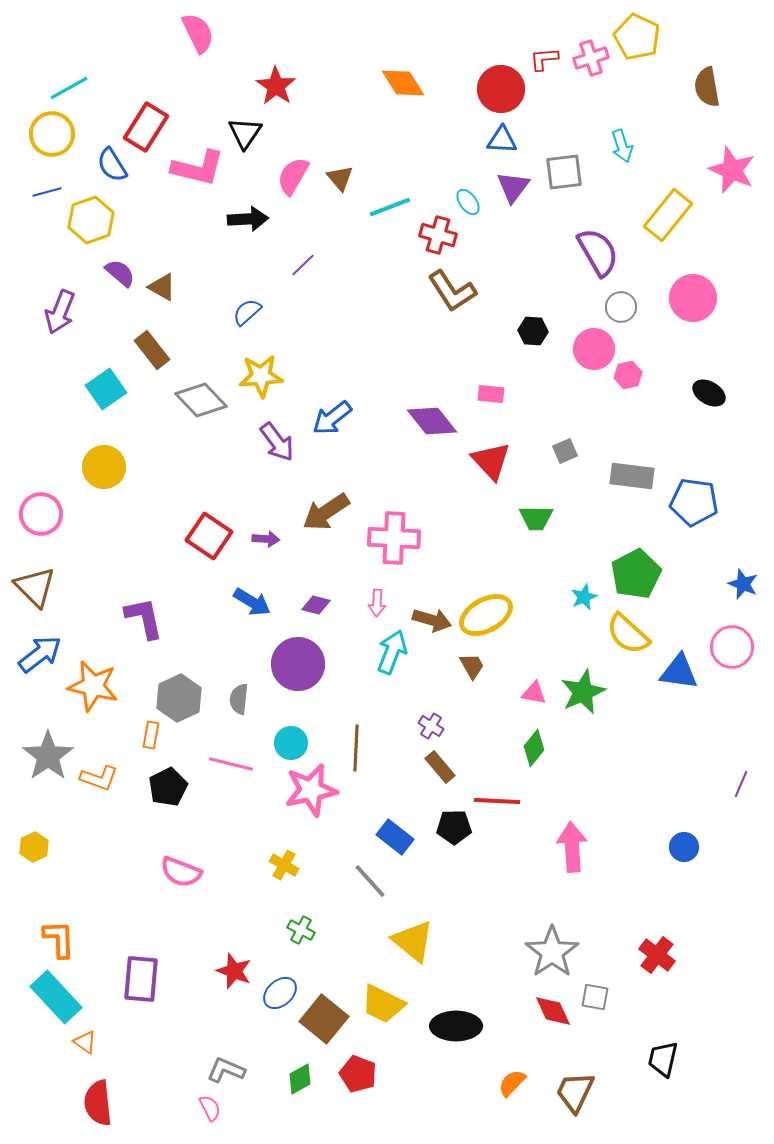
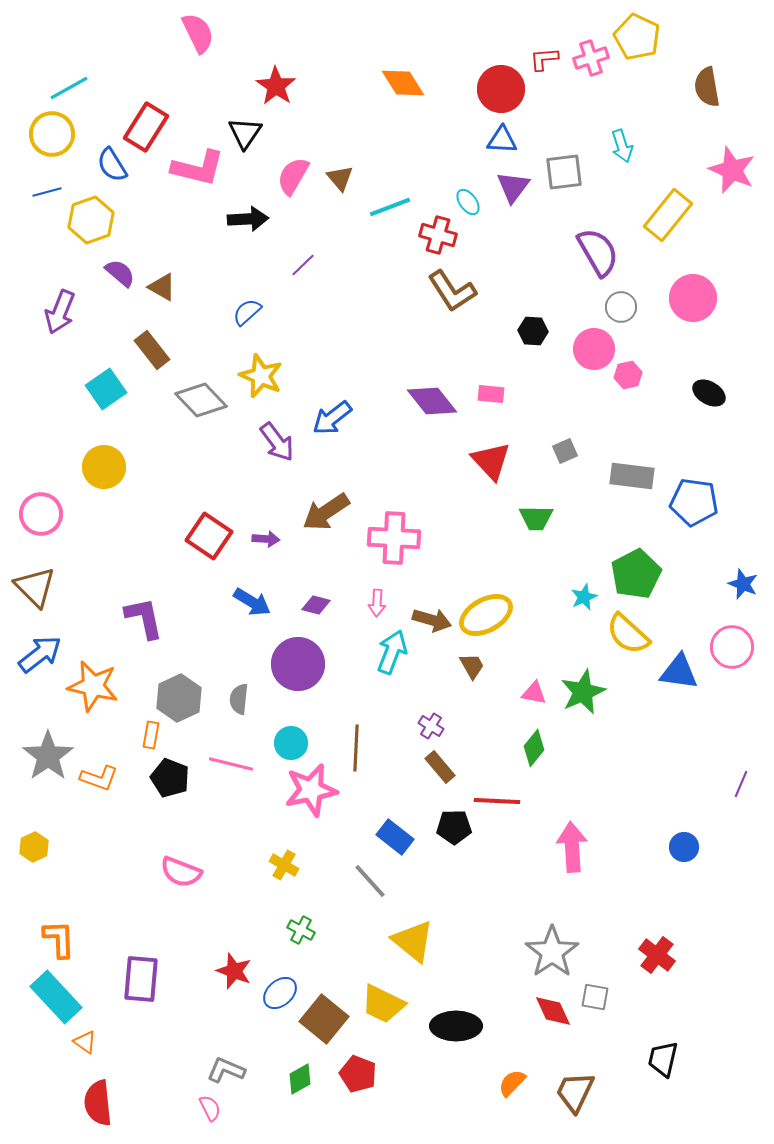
yellow star at (261, 376): rotated 27 degrees clockwise
purple diamond at (432, 421): moved 20 px up
black pentagon at (168, 787): moved 2 px right, 9 px up; rotated 24 degrees counterclockwise
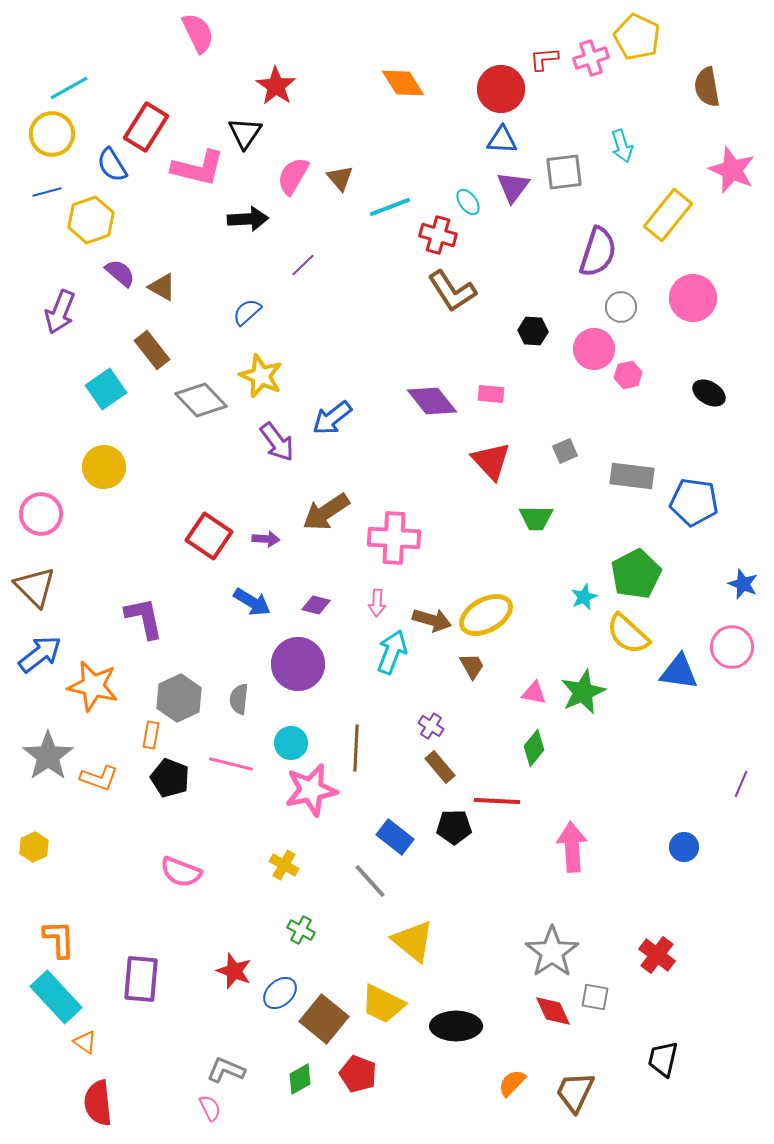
purple semicircle at (598, 252): rotated 48 degrees clockwise
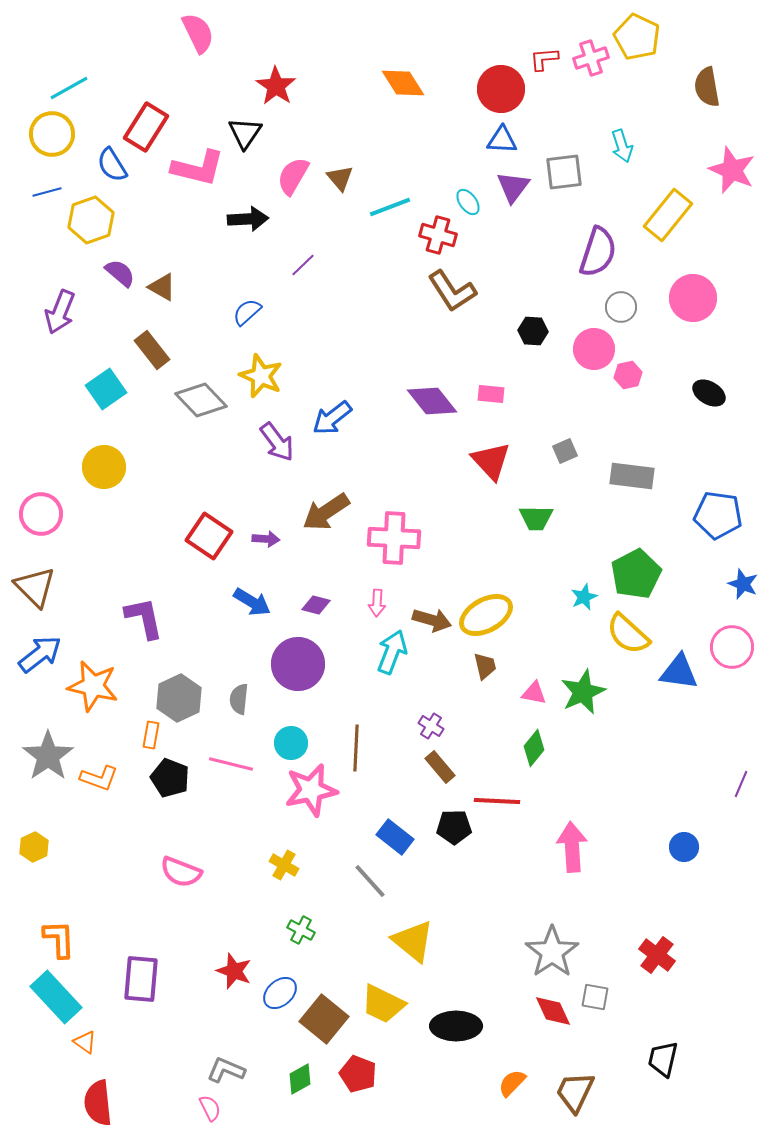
blue pentagon at (694, 502): moved 24 px right, 13 px down
brown trapezoid at (472, 666): moved 13 px right; rotated 16 degrees clockwise
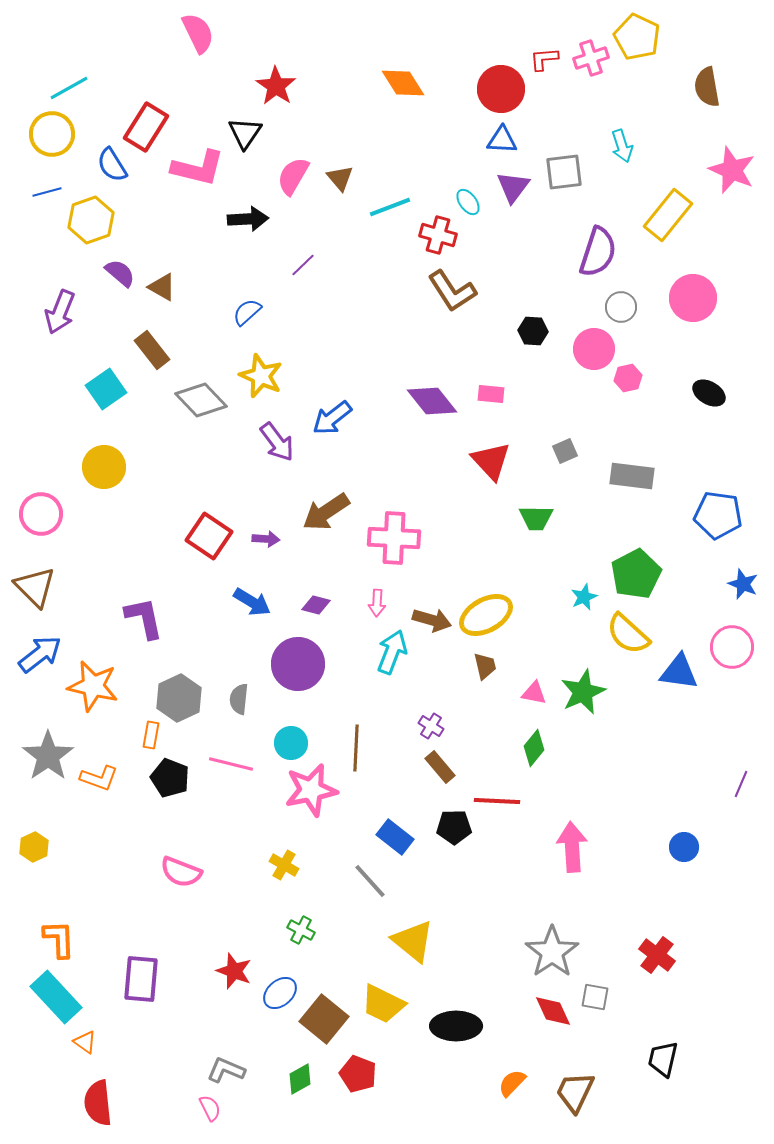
pink hexagon at (628, 375): moved 3 px down
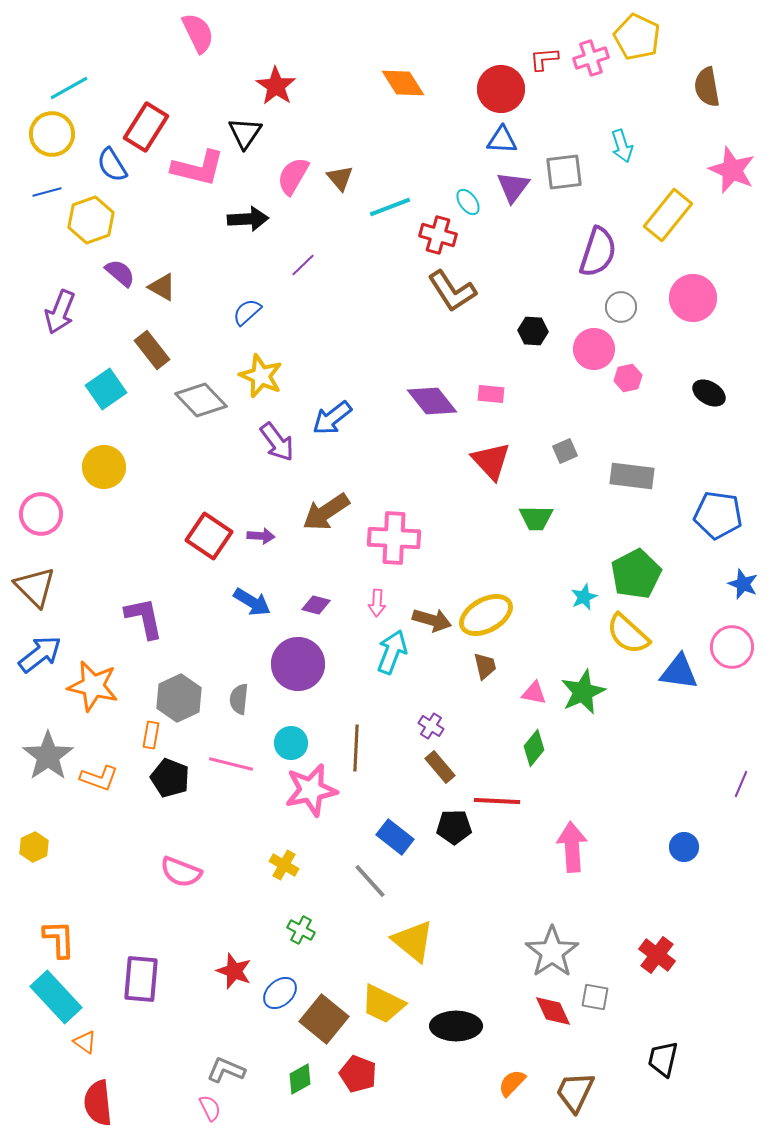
purple arrow at (266, 539): moved 5 px left, 3 px up
